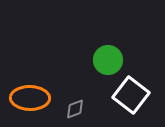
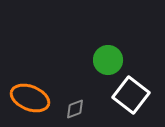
orange ellipse: rotated 21 degrees clockwise
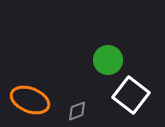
orange ellipse: moved 2 px down
gray diamond: moved 2 px right, 2 px down
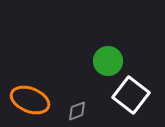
green circle: moved 1 px down
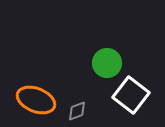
green circle: moved 1 px left, 2 px down
orange ellipse: moved 6 px right
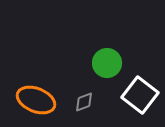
white square: moved 9 px right
gray diamond: moved 7 px right, 9 px up
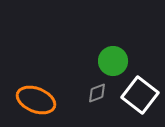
green circle: moved 6 px right, 2 px up
gray diamond: moved 13 px right, 9 px up
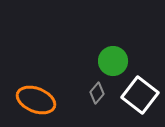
gray diamond: rotated 30 degrees counterclockwise
